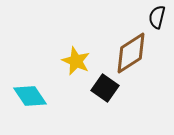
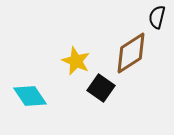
black square: moved 4 px left
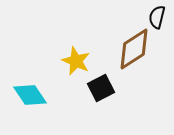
brown diamond: moved 3 px right, 4 px up
black square: rotated 28 degrees clockwise
cyan diamond: moved 1 px up
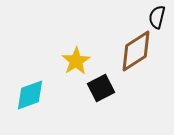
brown diamond: moved 2 px right, 2 px down
yellow star: rotated 16 degrees clockwise
cyan diamond: rotated 76 degrees counterclockwise
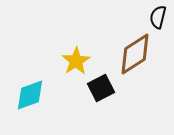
black semicircle: moved 1 px right
brown diamond: moved 1 px left, 3 px down
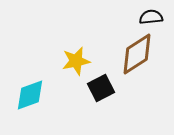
black semicircle: moved 7 px left; rotated 70 degrees clockwise
brown diamond: moved 2 px right
yellow star: rotated 20 degrees clockwise
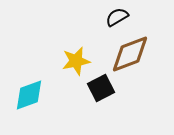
black semicircle: moved 34 px left; rotated 25 degrees counterclockwise
brown diamond: moved 7 px left; rotated 12 degrees clockwise
cyan diamond: moved 1 px left
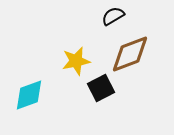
black semicircle: moved 4 px left, 1 px up
